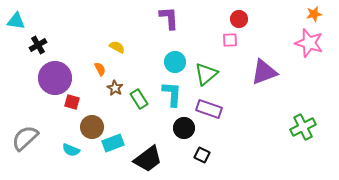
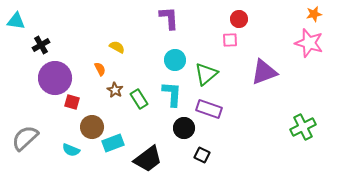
black cross: moved 3 px right
cyan circle: moved 2 px up
brown star: moved 2 px down
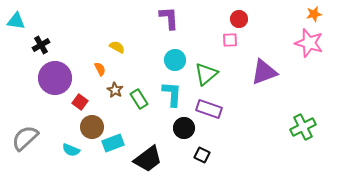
red square: moved 8 px right; rotated 21 degrees clockwise
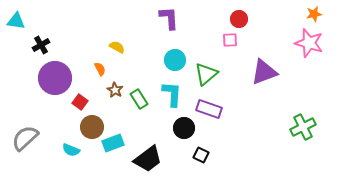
black square: moved 1 px left
